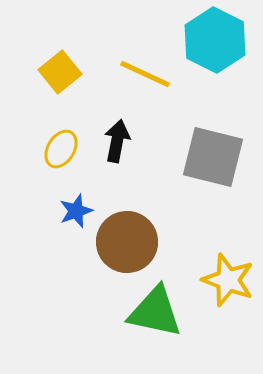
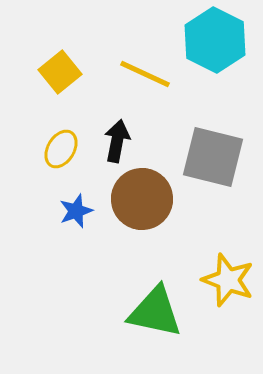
brown circle: moved 15 px right, 43 px up
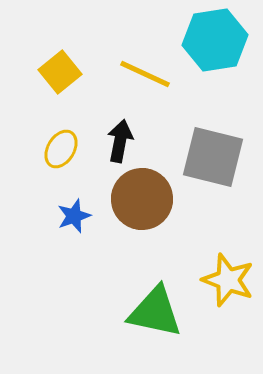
cyan hexagon: rotated 24 degrees clockwise
black arrow: moved 3 px right
blue star: moved 2 px left, 5 px down
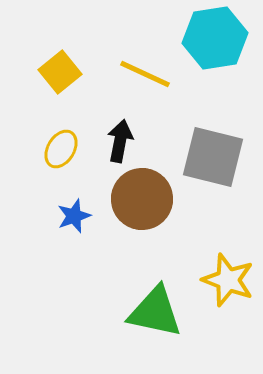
cyan hexagon: moved 2 px up
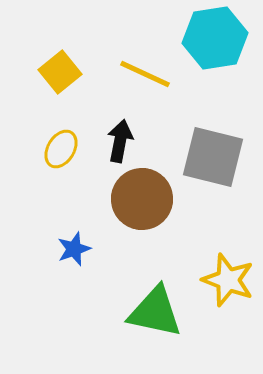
blue star: moved 33 px down
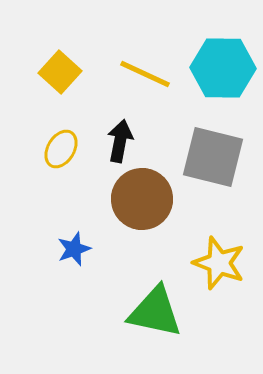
cyan hexagon: moved 8 px right, 30 px down; rotated 10 degrees clockwise
yellow square: rotated 9 degrees counterclockwise
yellow star: moved 9 px left, 17 px up
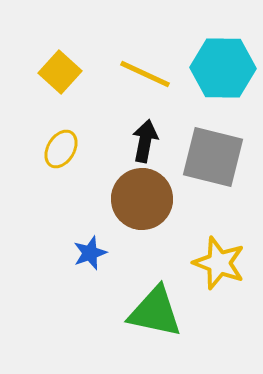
black arrow: moved 25 px right
blue star: moved 16 px right, 4 px down
